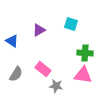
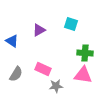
pink rectangle: rotated 14 degrees counterclockwise
gray star: rotated 16 degrees counterclockwise
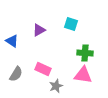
gray star: rotated 16 degrees counterclockwise
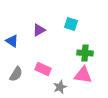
gray star: moved 4 px right, 1 px down
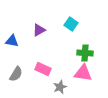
cyan square: rotated 16 degrees clockwise
blue triangle: rotated 24 degrees counterclockwise
pink triangle: moved 2 px up
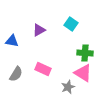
pink triangle: rotated 24 degrees clockwise
gray star: moved 8 px right
